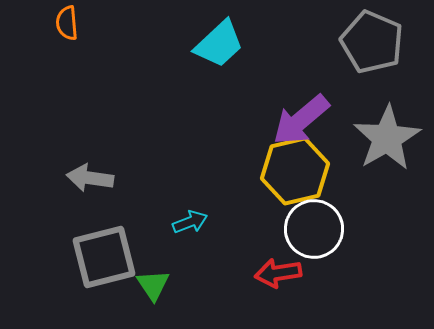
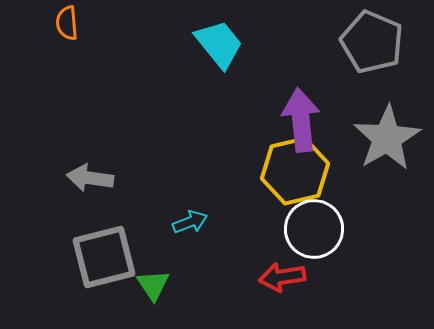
cyan trapezoid: rotated 86 degrees counterclockwise
purple arrow: rotated 124 degrees clockwise
red arrow: moved 4 px right, 4 px down
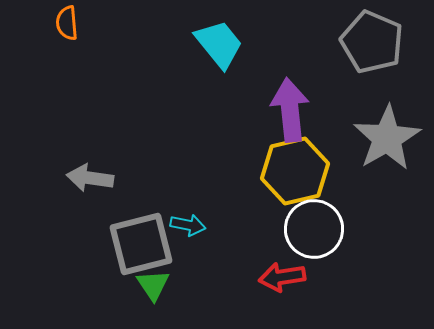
purple arrow: moved 11 px left, 10 px up
cyan arrow: moved 2 px left, 3 px down; rotated 32 degrees clockwise
gray square: moved 37 px right, 13 px up
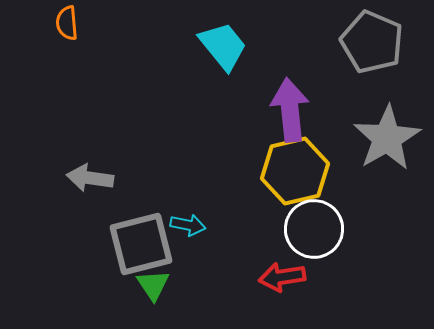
cyan trapezoid: moved 4 px right, 2 px down
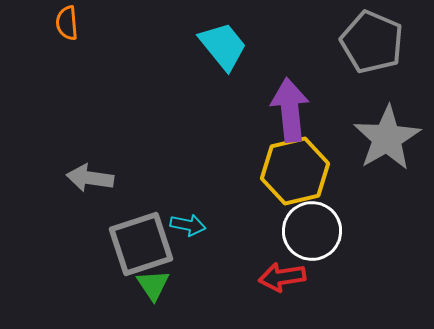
white circle: moved 2 px left, 2 px down
gray square: rotated 4 degrees counterclockwise
